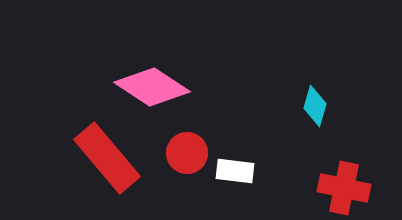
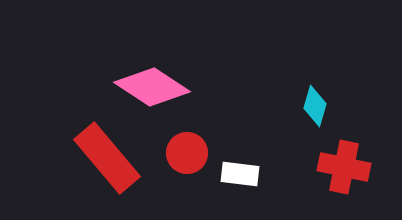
white rectangle: moved 5 px right, 3 px down
red cross: moved 21 px up
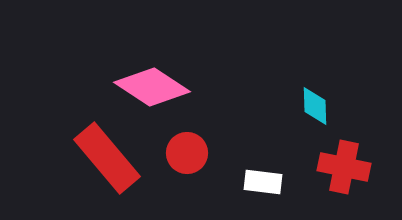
cyan diamond: rotated 18 degrees counterclockwise
white rectangle: moved 23 px right, 8 px down
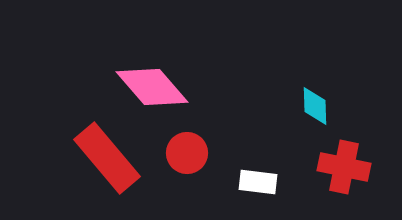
pink diamond: rotated 16 degrees clockwise
white rectangle: moved 5 px left
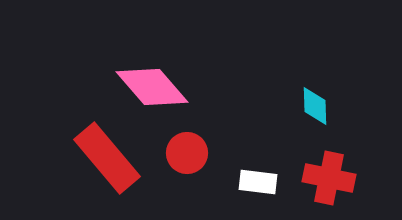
red cross: moved 15 px left, 11 px down
